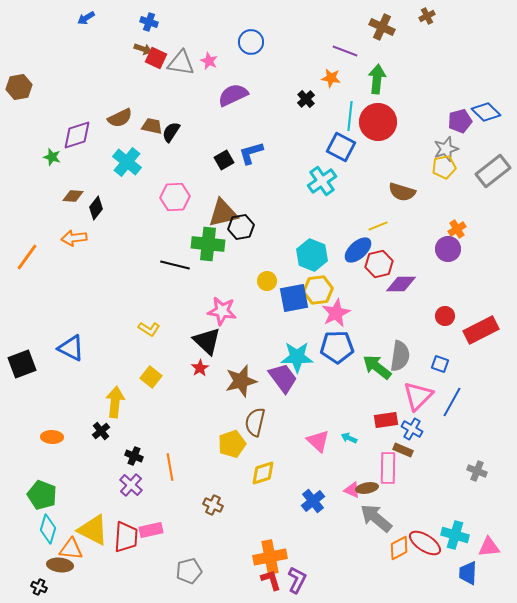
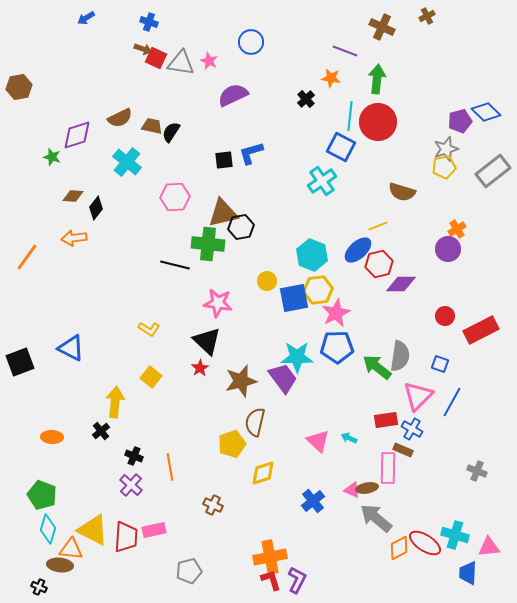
black square at (224, 160): rotated 24 degrees clockwise
pink star at (222, 311): moved 4 px left, 8 px up
black square at (22, 364): moved 2 px left, 2 px up
pink rectangle at (151, 530): moved 3 px right
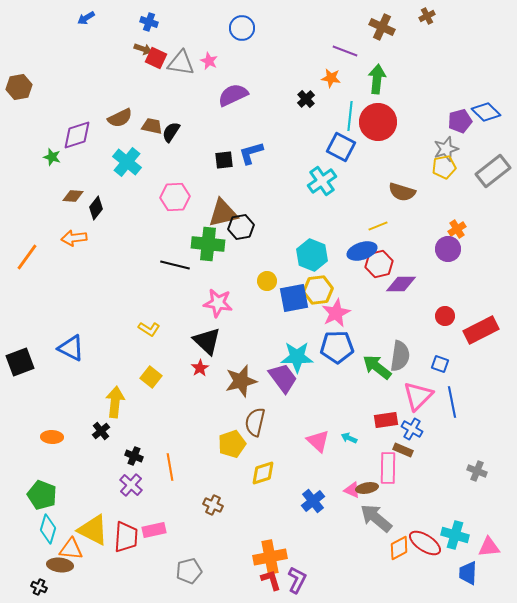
blue circle at (251, 42): moved 9 px left, 14 px up
blue ellipse at (358, 250): moved 4 px right, 1 px down; rotated 24 degrees clockwise
blue line at (452, 402): rotated 40 degrees counterclockwise
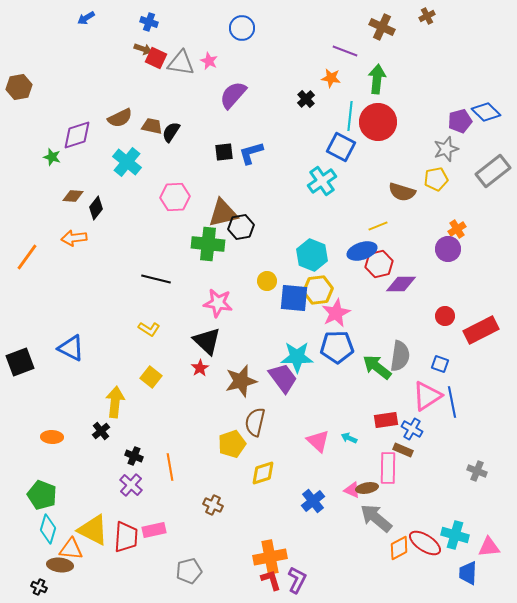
purple semicircle at (233, 95): rotated 24 degrees counterclockwise
black square at (224, 160): moved 8 px up
yellow pentagon at (444, 167): moved 8 px left, 12 px down
black line at (175, 265): moved 19 px left, 14 px down
blue square at (294, 298): rotated 16 degrees clockwise
pink triangle at (418, 396): moved 9 px right; rotated 12 degrees clockwise
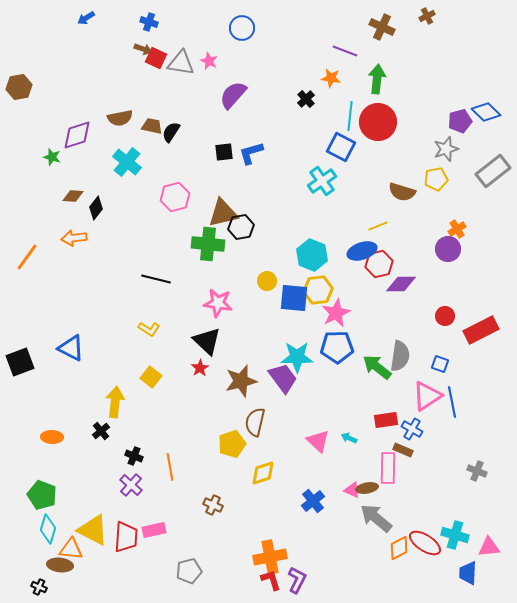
brown semicircle at (120, 118): rotated 15 degrees clockwise
pink hexagon at (175, 197): rotated 12 degrees counterclockwise
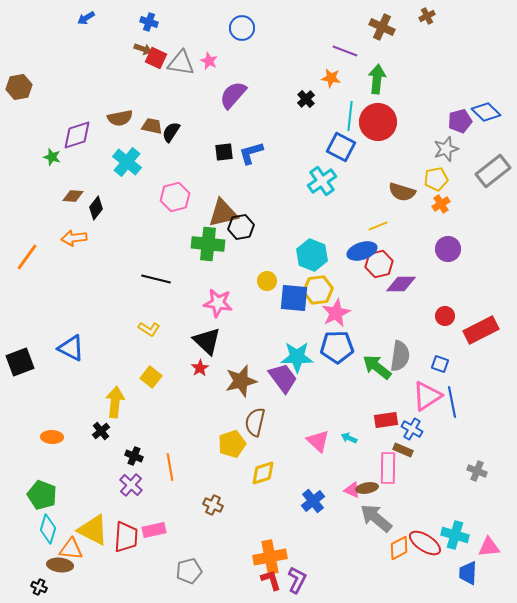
orange cross at (457, 229): moved 16 px left, 25 px up
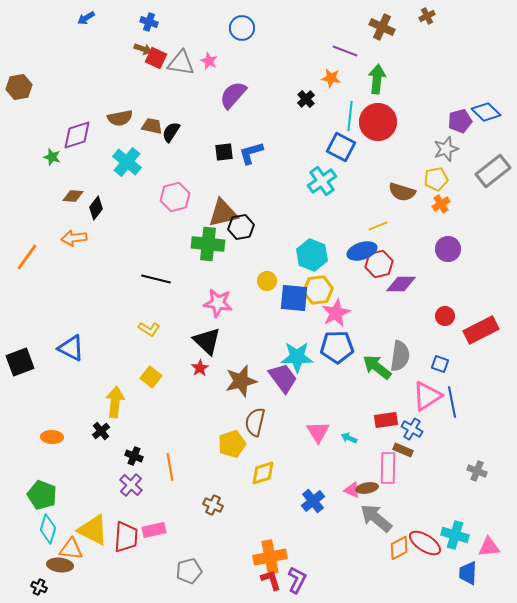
pink triangle at (318, 441): moved 9 px up; rotated 15 degrees clockwise
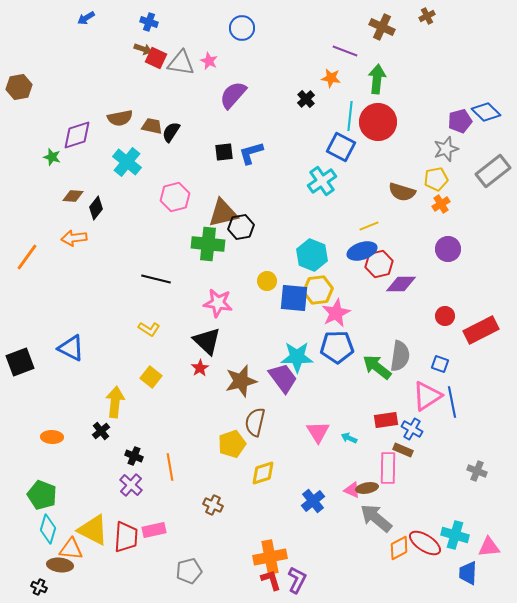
yellow line at (378, 226): moved 9 px left
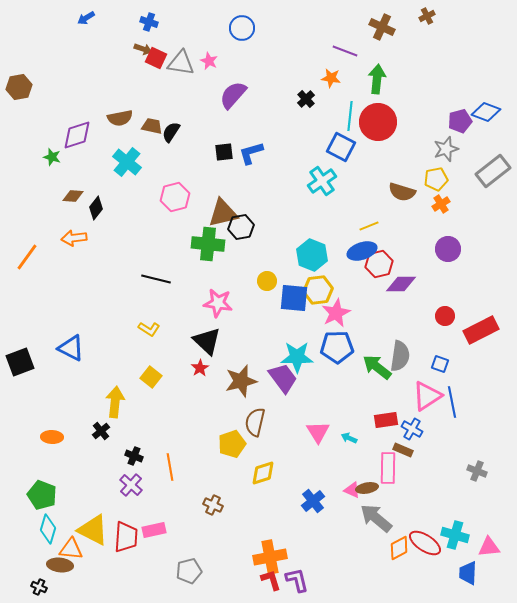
blue diamond at (486, 112): rotated 24 degrees counterclockwise
purple L-shape at (297, 580): rotated 40 degrees counterclockwise
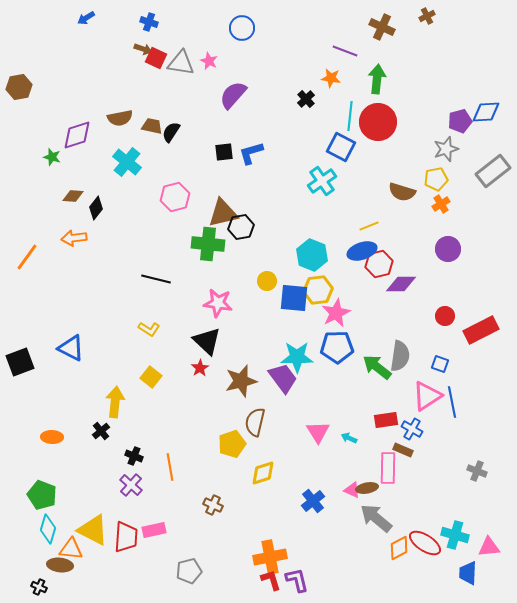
blue diamond at (486, 112): rotated 24 degrees counterclockwise
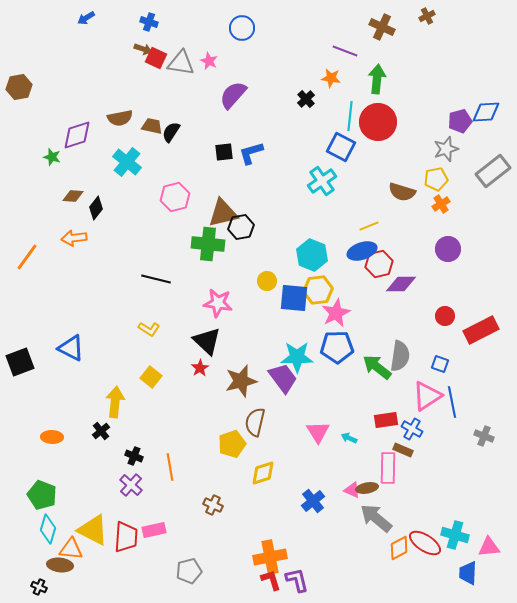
gray cross at (477, 471): moved 7 px right, 35 px up
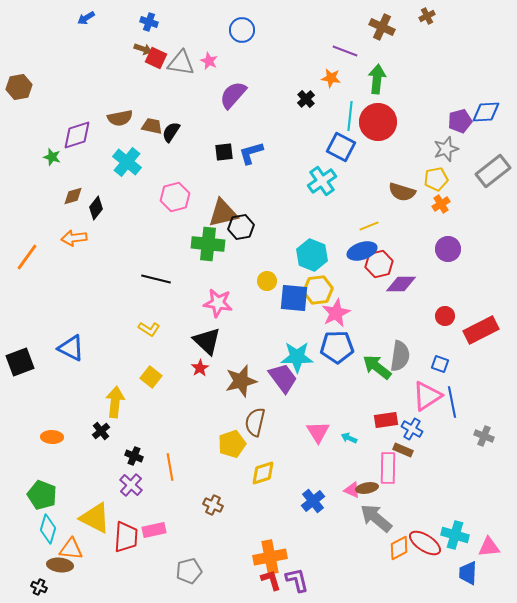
blue circle at (242, 28): moved 2 px down
brown diamond at (73, 196): rotated 20 degrees counterclockwise
yellow triangle at (93, 530): moved 2 px right, 12 px up
